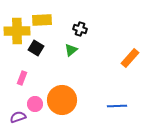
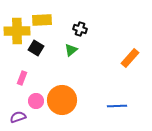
pink circle: moved 1 px right, 3 px up
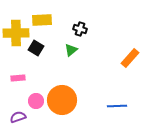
yellow cross: moved 1 px left, 2 px down
pink rectangle: moved 4 px left; rotated 64 degrees clockwise
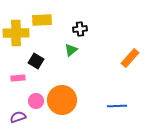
black cross: rotated 24 degrees counterclockwise
black square: moved 13 px down
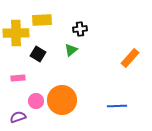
black square: moved 2 px right, 7 px up
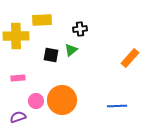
yellow cross: moved 3 px down
black square: moved 13 px right, 1 px down; rotated 21 degrees counterclockwise
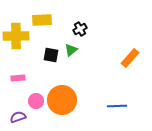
black cross: rotated 24 degrees counterclockwise
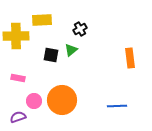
orange rectangle: rotated 48 degrees counterclockwise
pink rectangle: rotated 16 degrees clockwise
pink circle: moved 2 px left
